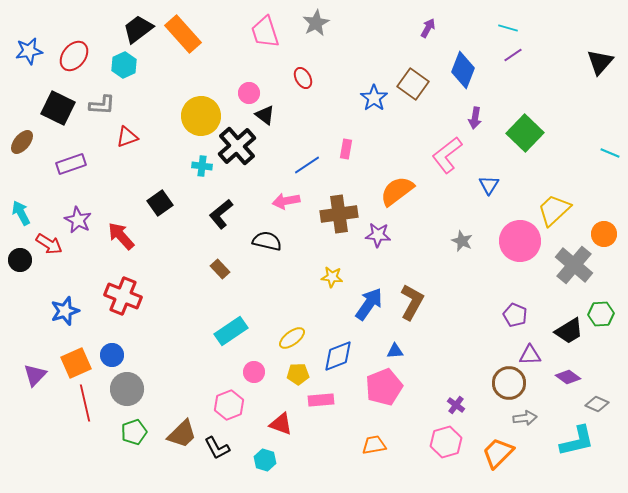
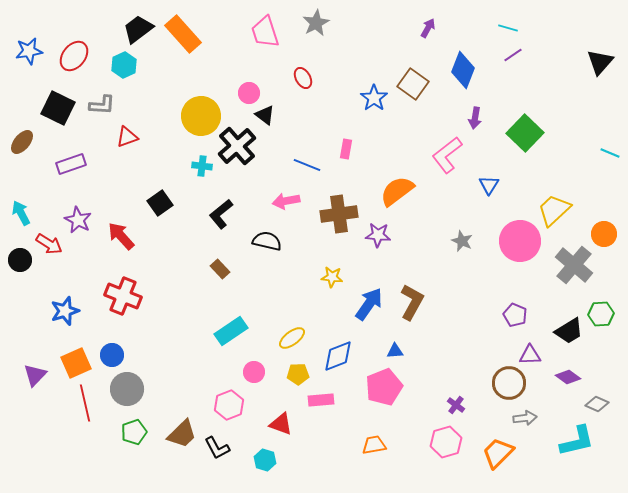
blue line at (307, 165): rotated 56 degrees clockwise
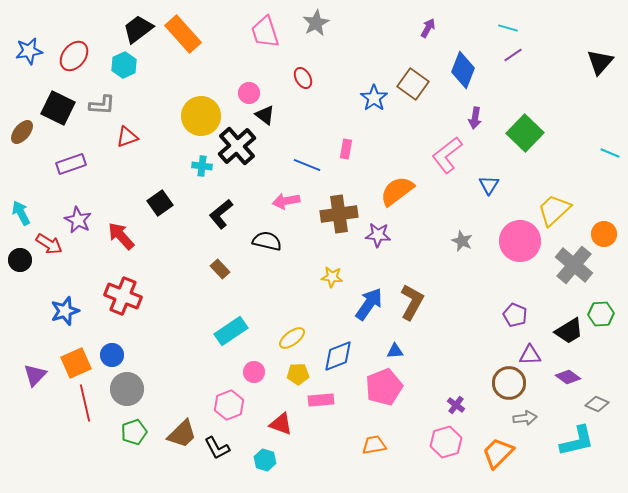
brown ellipse at (22, 142): moved 10 px up
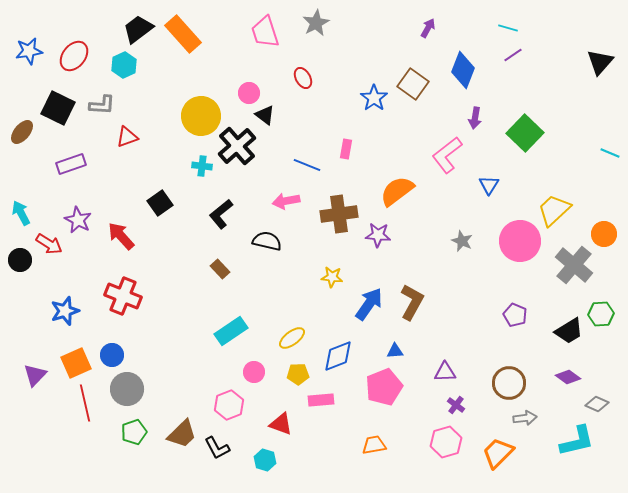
purple triangle at (530, 355): moved 85 px left, 17 px down
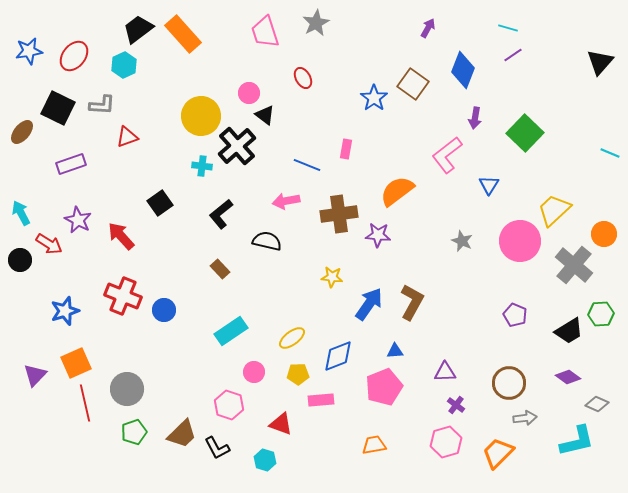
blue circle at (112, 355): moved 52 px right, 45 px up
pink hexagon at (229, 405): rotated 20 degrees counterclockwise
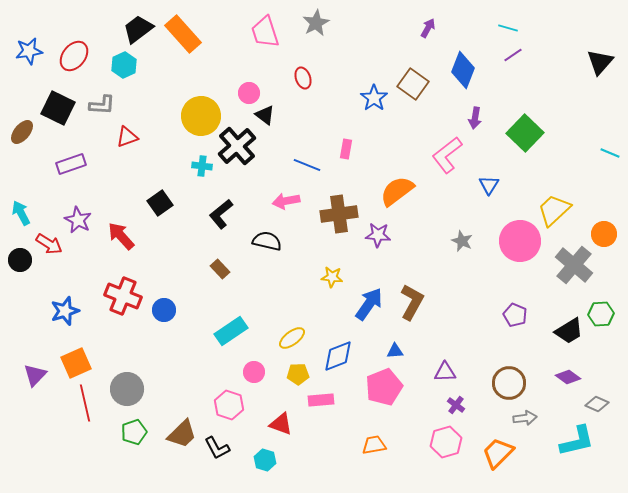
red ellipse at (303, 78): rotated 10 degrees clockwise
